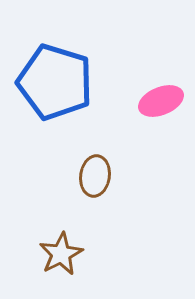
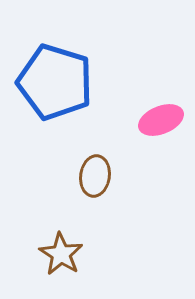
pink ellipse: moved 19 px down
brown star: rotated 12 degrees counterclockwise
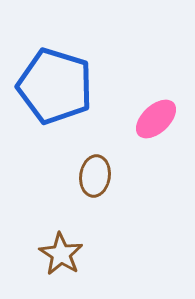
blue pentagon: moved 4 px down
pink ellipse: moved 5 px left, 1 px up; rotated 21 degrees counterclockwise
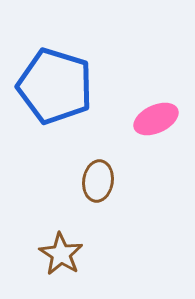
pink ellipse: rotated 18 degrees clockwise
brown ellipse: moved 3 px right, 5 px down
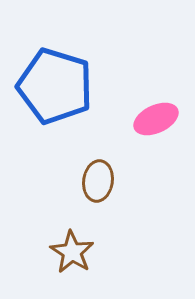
brown star: moved 11 px right, 2 px up
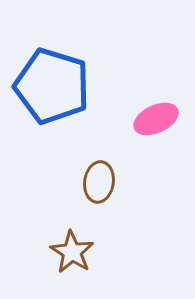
blue pentagon: moved 3 px left
brown ellipse: moved 1 px right, 1 px down
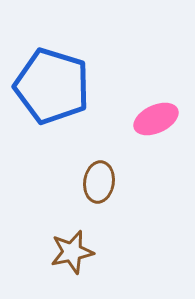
brown star: rotated 27 degrees clockwise
